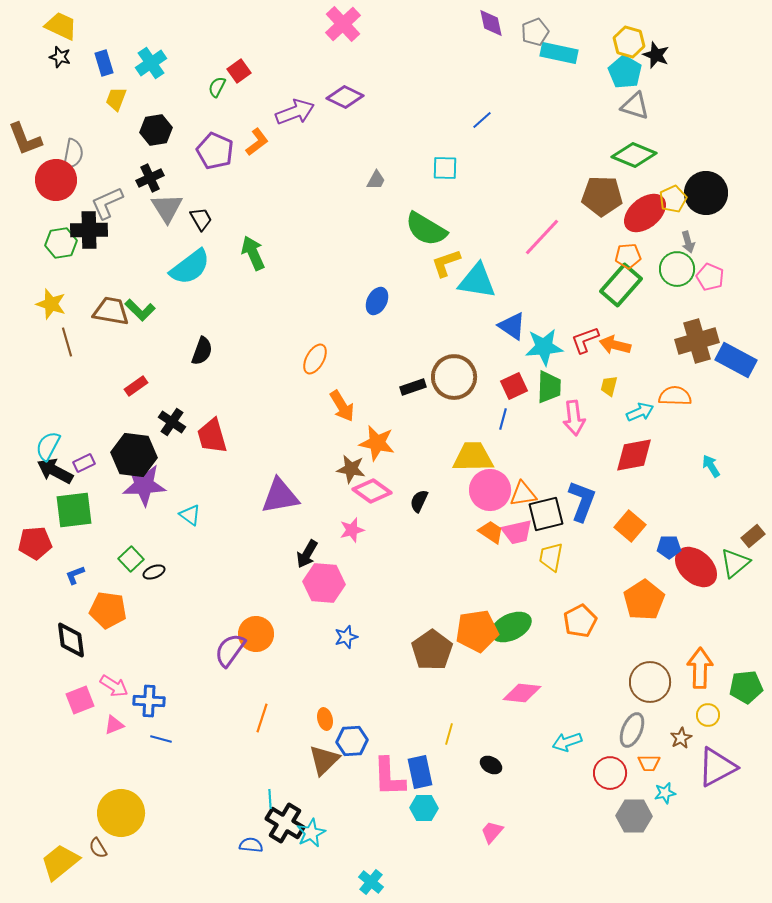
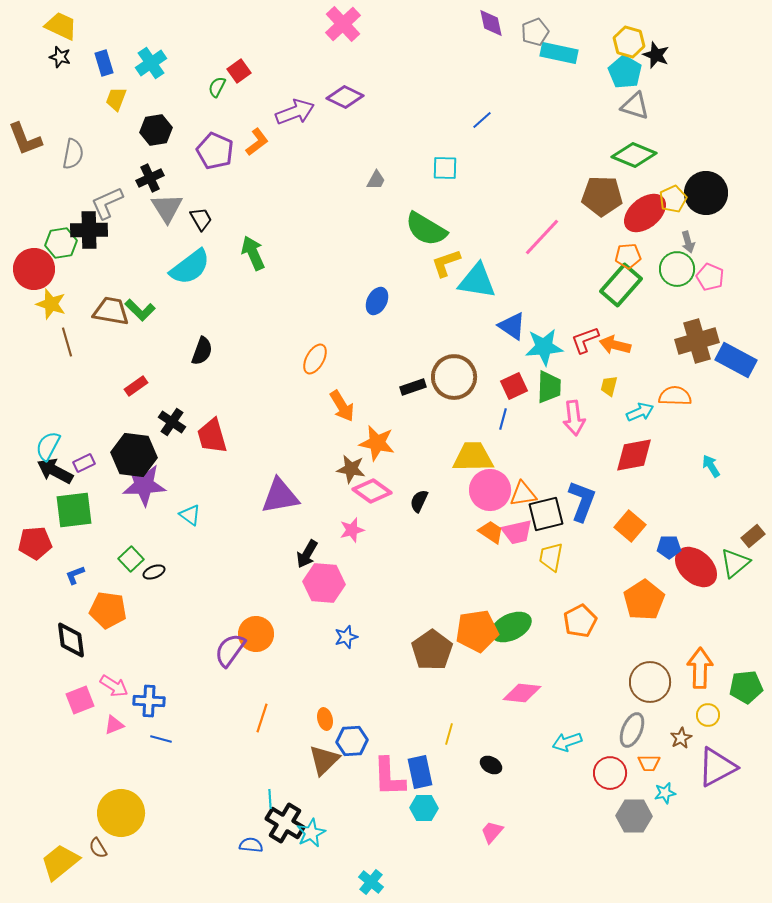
red circle at (56, 180): moved 22 px left, 89 px down
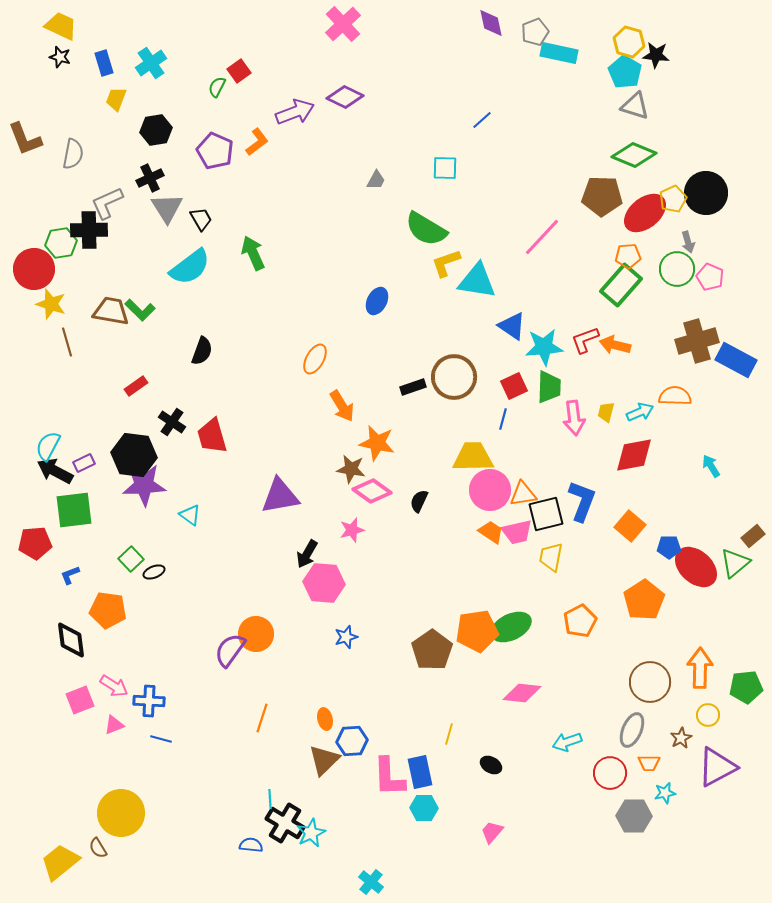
black star at (656, 55): rotated 16 degrees counterclockwise
yellow trapezoid at (609, 386): moved 3 px left, 26 px down
blue L-shape at (75, 575): moved 5 px left
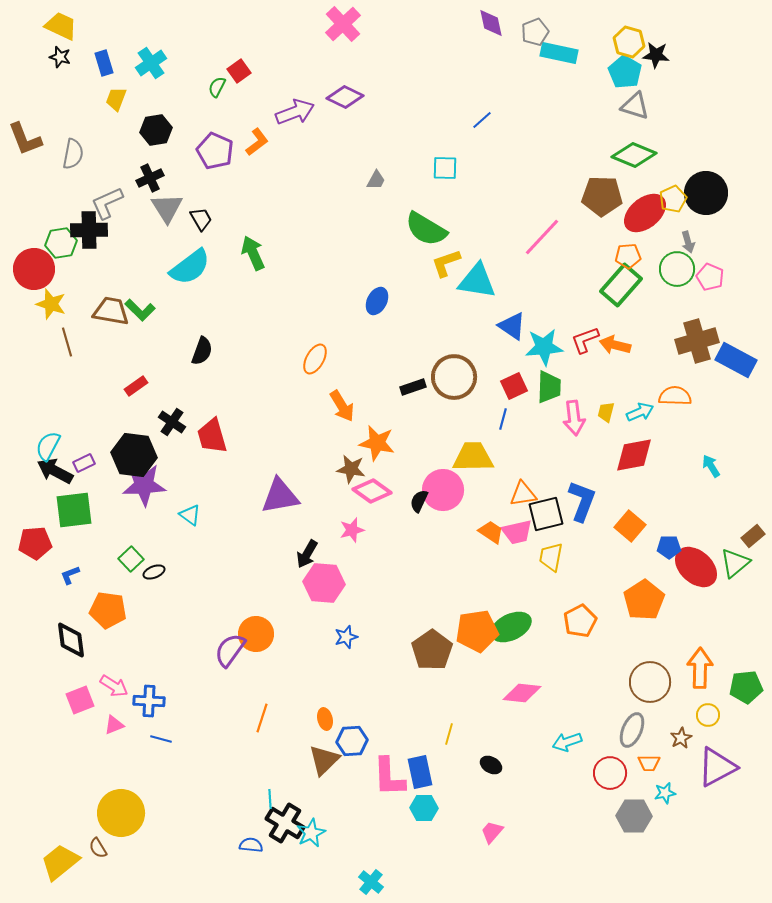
pink circle at (490, 490): moved 47 px left
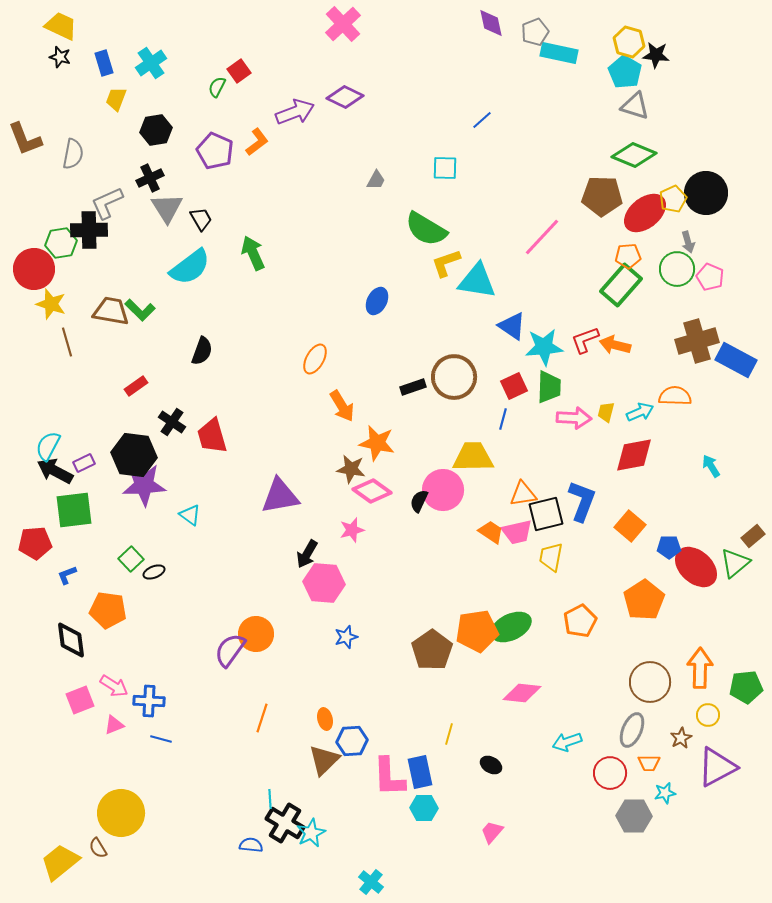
pink arrow at (574, 418): rotated 80 degrees counterclockwise
blue L-shape at (70, 575): moved 3 px left
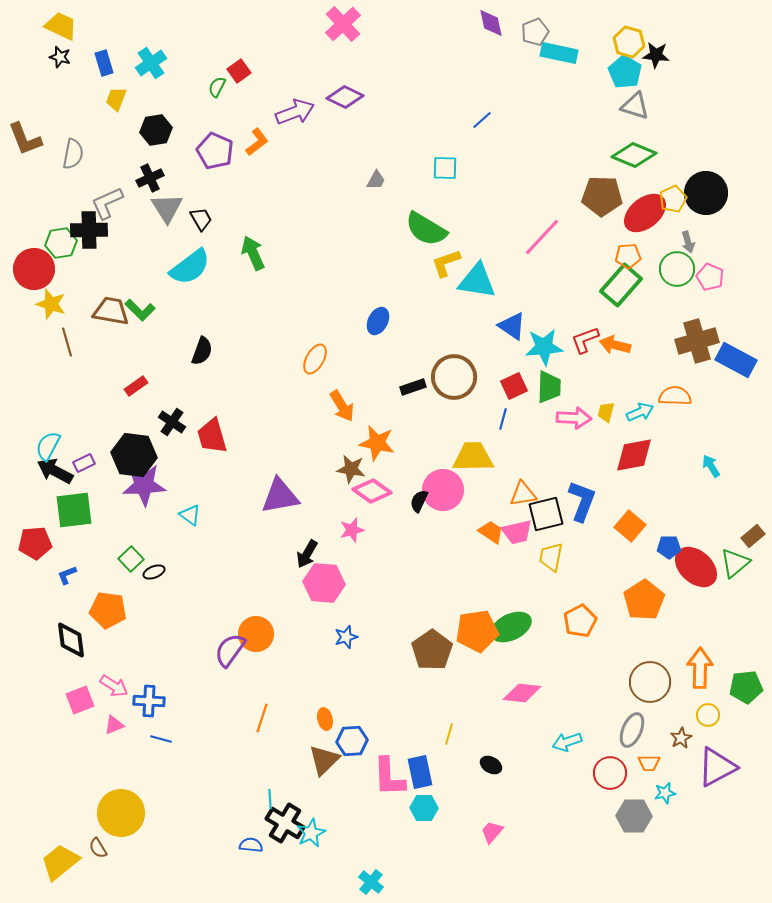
blue ellipse at (377, 301): moved 1 px right, 20 px down
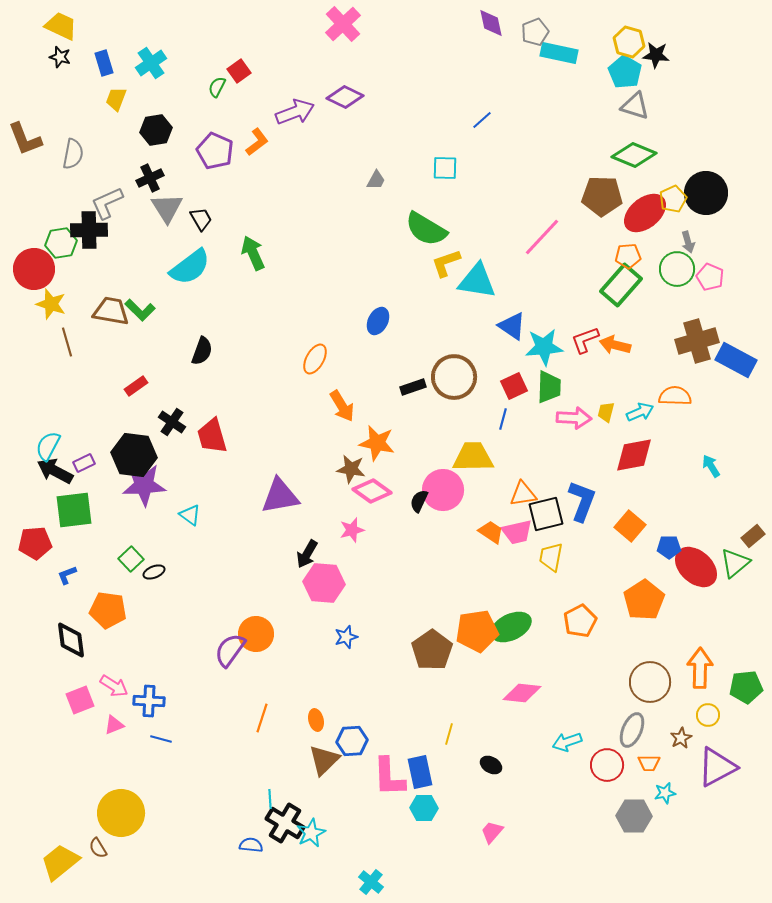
orange ellipse at (325, 719): moved 9 px left, 1 px down
red circle at (610, 773): moved 3 px left, 8 px up
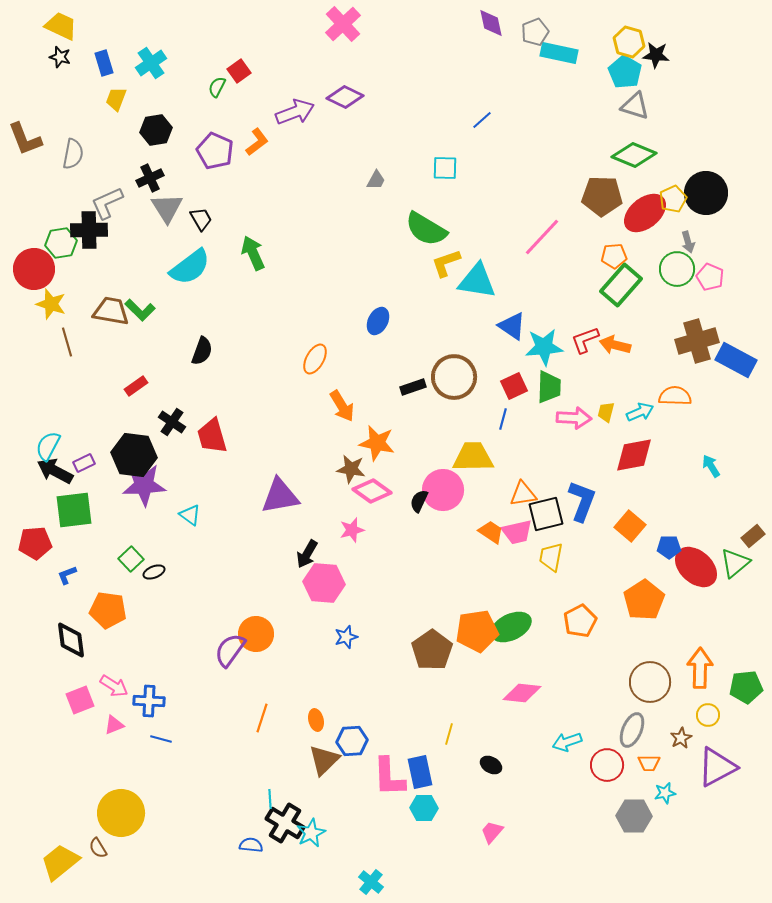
orange pentagon at (628, 256): moved 14 px left
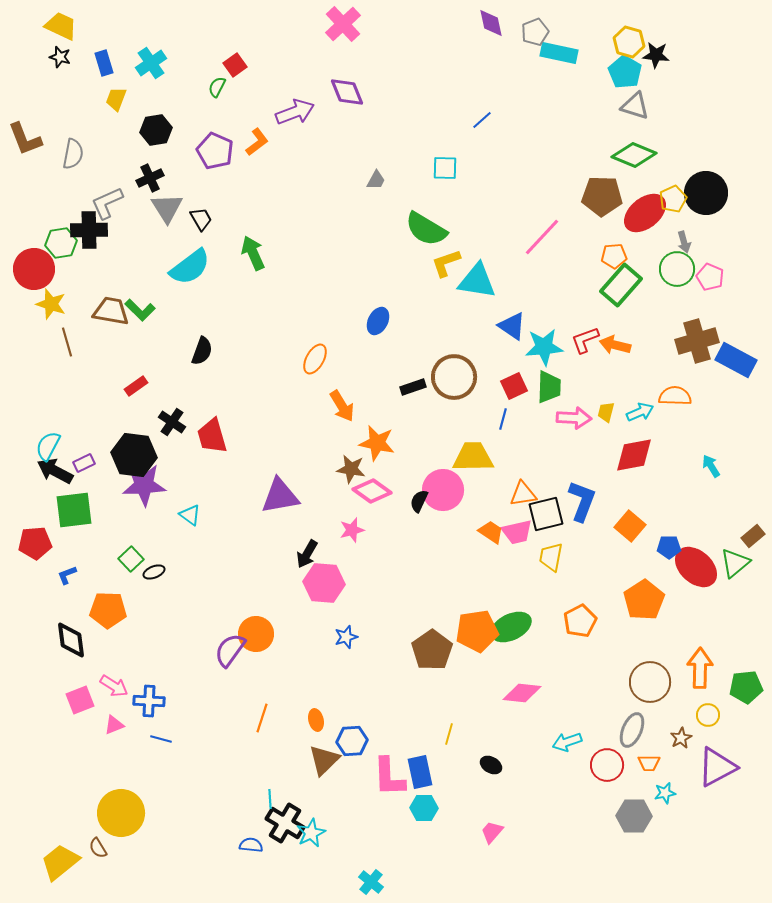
red square at (239, 71): moved 4 px left, 6 px up
purple diamond at (345, 97): moved 2 px right, 5 px up; rotated 42 degrees clockwise
gray arrow at (688, 242): moved 4 px left
orange pentagon at (108, 610): rotated 6 degrees counterclockwise
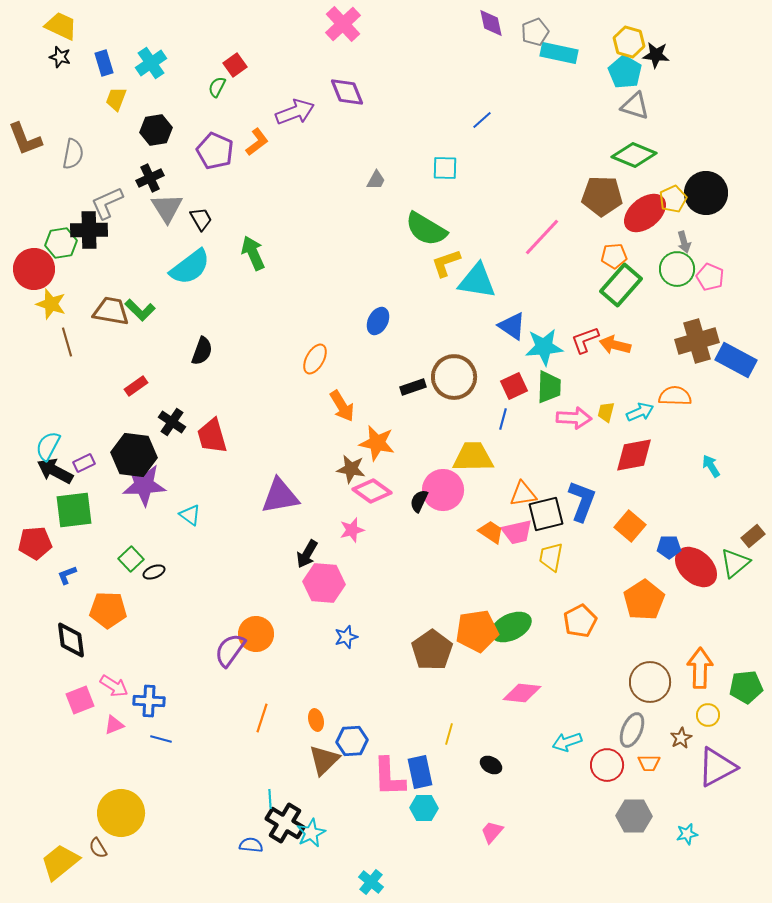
cyan star at (665, 793): moved 22 px right, 41 px down
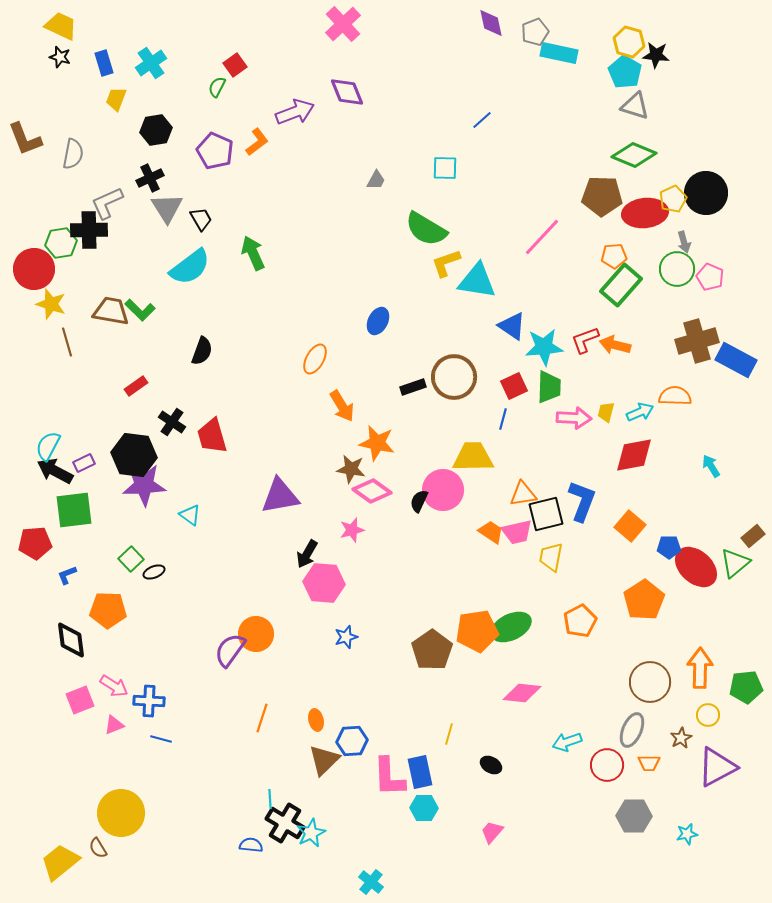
red ellipse at (645, 213): rotated 33 degrees clockwise
